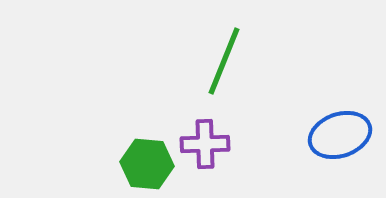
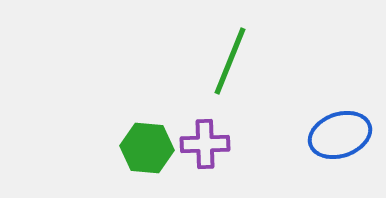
green line: moved 6 px right
green hexagon: moved 16 px up
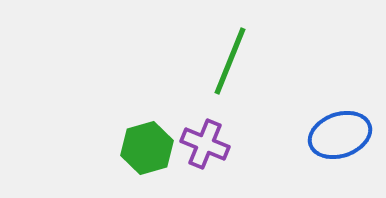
purple cross: rotated 24 degrees clockwise
green hexagon: rotated 21 degrees counterclockwise
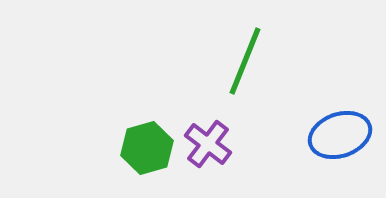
green line: moved 15 px right
purple cross: moved 3 px right; rotated 15 degrees clockwise
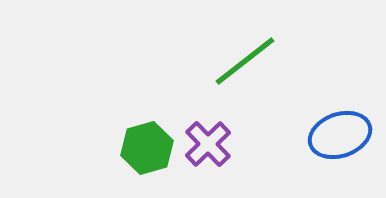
green line: rotated 30 degrees clockwise
purple cross: rotated 9 degrees clockwise
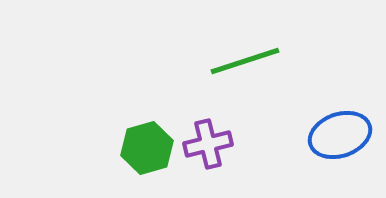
green line: rotated 20 degrees clockwise
purple cross: rotated 30 degrees clockwise
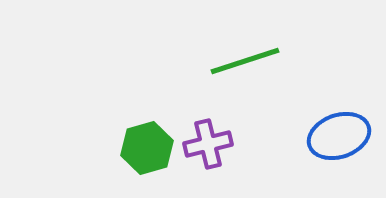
blue ellipse: moved 1 px left, 1 px down
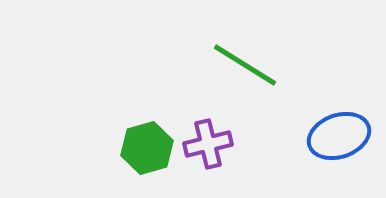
green line: moved 4 px down; rotated 50 degrees clockwise
